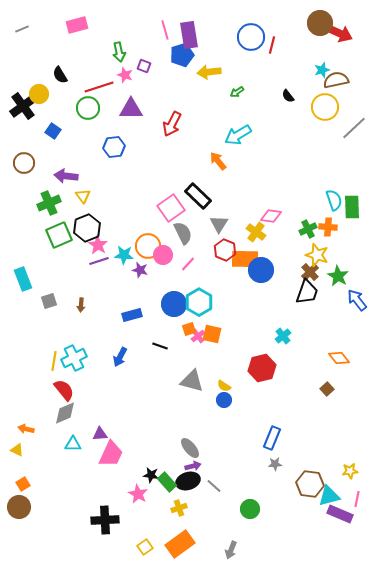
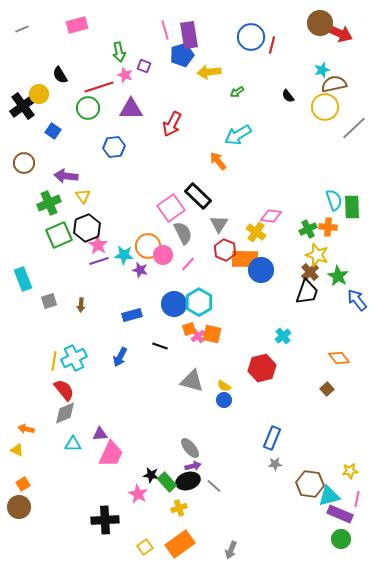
brown semicircle at (336, 80): moved 2 px left, 4 px down
green circle at (250, 509): moved 91 px right, 30 px down
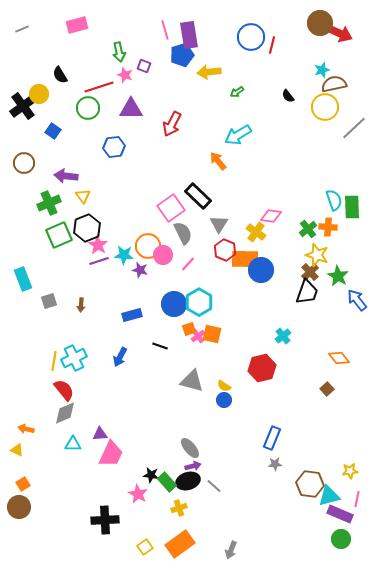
green cross at (308, 229): rotated 12 degrees counterclockwise
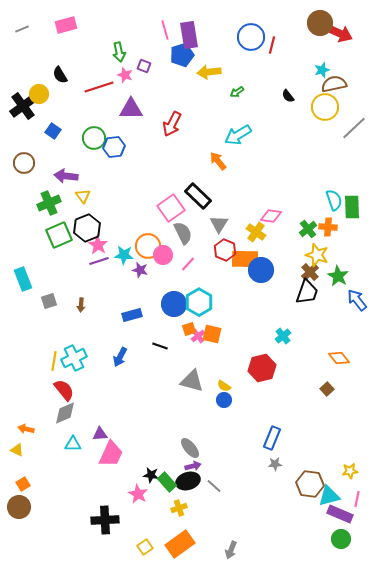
pink rectangle at (77, 25): moved 11 px left
green circle at (88, 108): moved 6 px right, 30 px down
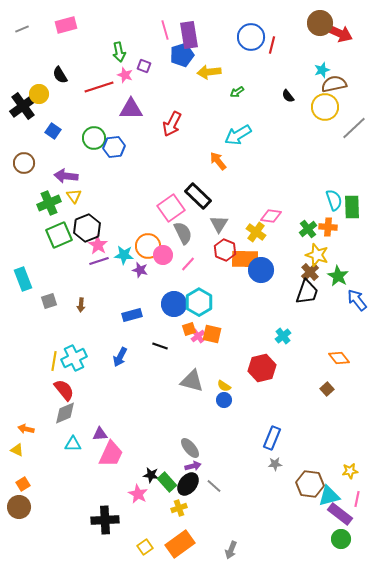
yellow triangle at (83, 196): moved 9 px left
black ellipse at (188, 481): moved 3 px down; rotated 35 degrees counterclockwise
purple rectangle at (340, 514): rotated 15 degrees clockwise
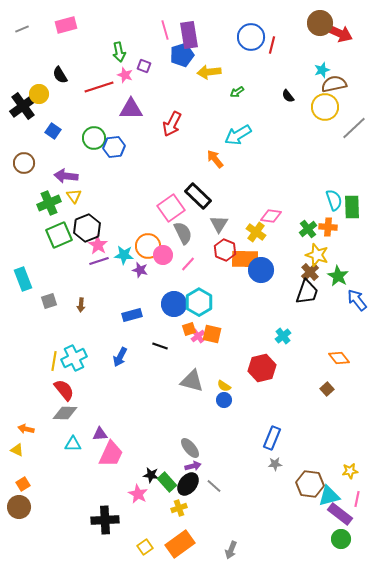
orange arrow at (218, 161): moved 3 px left, 2 px up
gray diamond at (65, 413): rotated 25 degrees clockwise
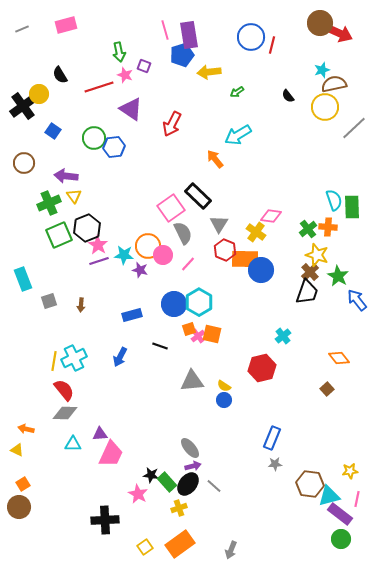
purple triangle at (131, 109): rotated 35 degrees clockwise
gray triangle at (192, 381): rotated 20 degrees counterclockwise
